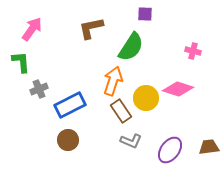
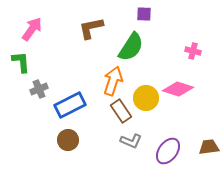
purple square: moved 1 px left
purple ellipse: moved 2 px left, 1 px down
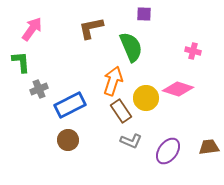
green semicircle: rotated 56 degrees counterclockwise
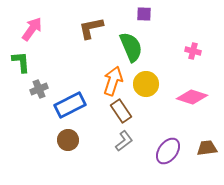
pink diamond: moved 14 px right, 8 px down
yellow circle: moved 14 px up
gray L-shape: moved 7 px left; rotated 60 degrees counterclockwise
brown trapezoid: moved 2 px left, 1 px down
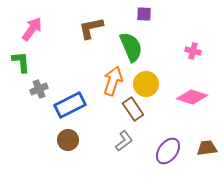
brown rectangle: moved 12 px right, 2 px up
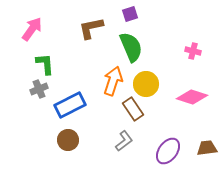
purple square: moved 14 px left; rotated 21 degrees counterclockwise
green L-shape: moved 24 px right, 2 px down
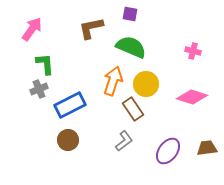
purple square: rotated 28 degrees clockwise
green semicircle: rotated 44 degrees counterclockwise
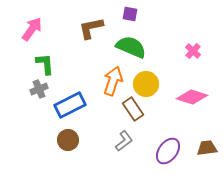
pink cross: rotated 28 degrees clockwise
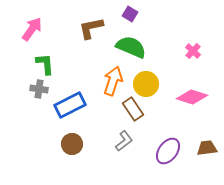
purple square: rotated 21 degrees clockwise
gray cross: rotated 30 degrees clockwise
brown circle: moved 4 px right, 4 px down
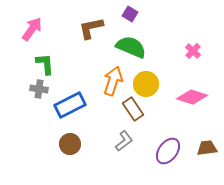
brown circle: moved 2 px left
